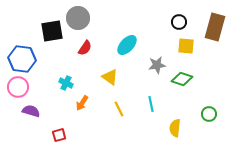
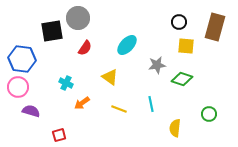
orange arrow: rotated 21 degrees clockwise
yellow line: rotated 42 degrees counterclockwise
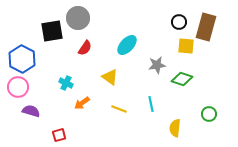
brown rectangle: moved 9 px left
blue hexagon: rotated 20 degrees clockwise
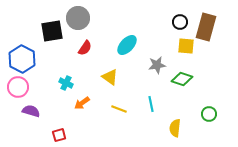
black circle: moved 1 px right
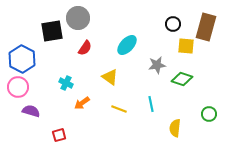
black circle: moved 7 px left, 2 px down
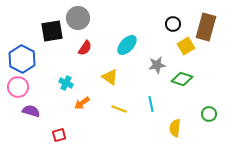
yellow square: rotated 36 degrees counterclockwise
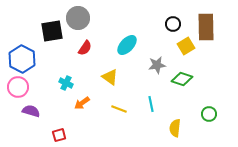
brown rectangle: rotated 16 degrees counterclockwise
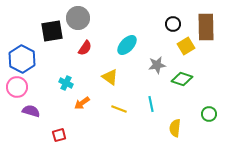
pink circle: moved 1 px left
